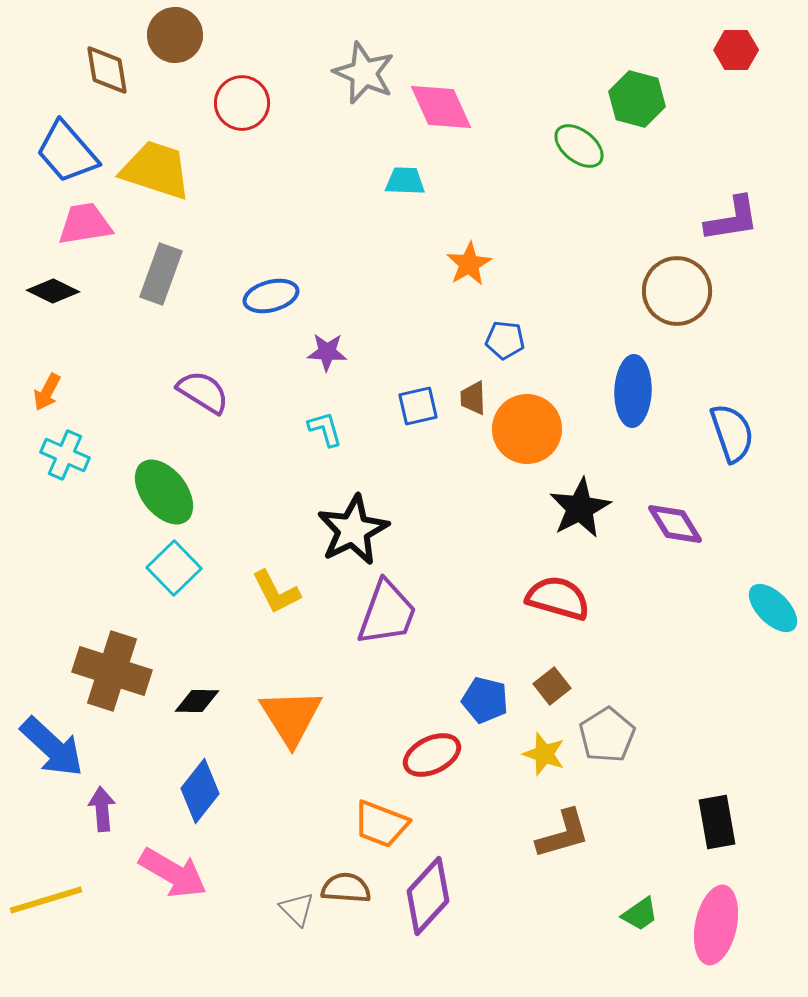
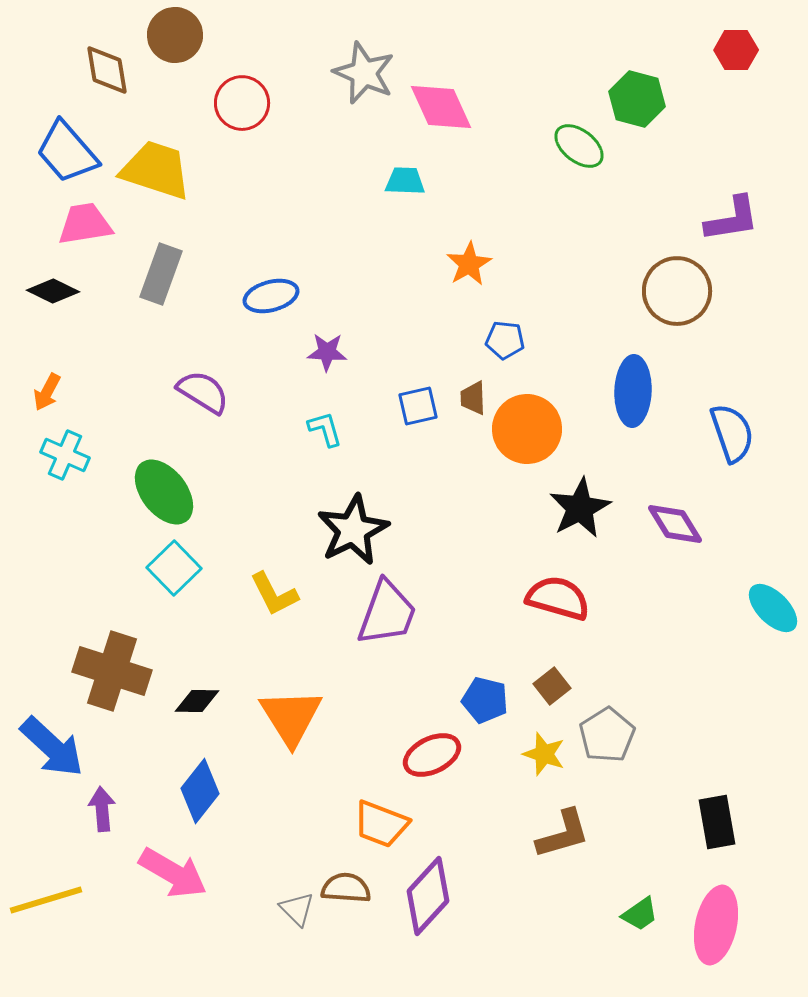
yellow L-shape at (276, 592): moved 2 px left, 2 px down
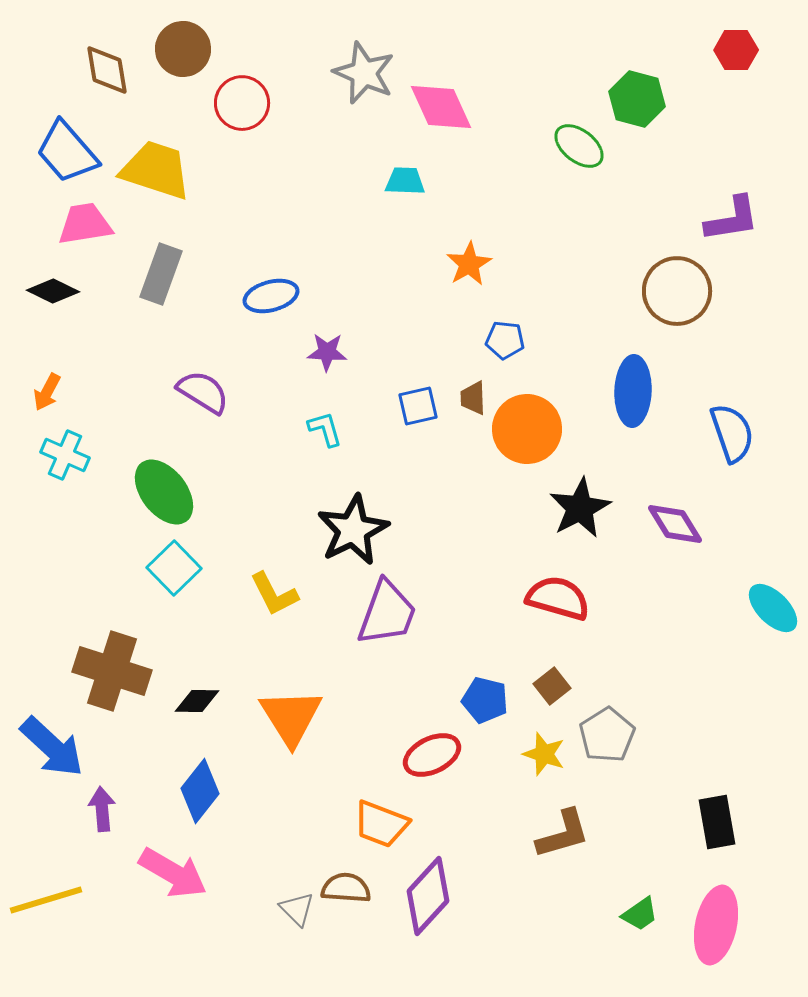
brown circle at (175, 35): moved 8 px right, 14 px down
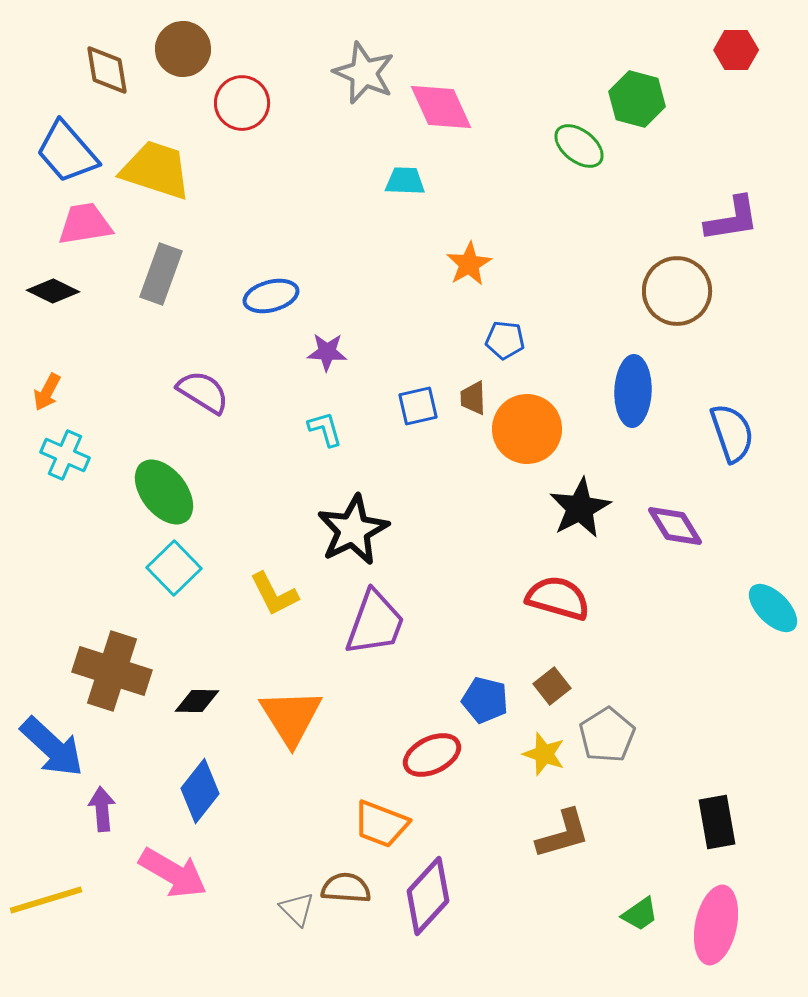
purple diamond at (675, 524): moved 2 px down
purple trapezoid at (387, 613): moved 12 px left, 10 px down
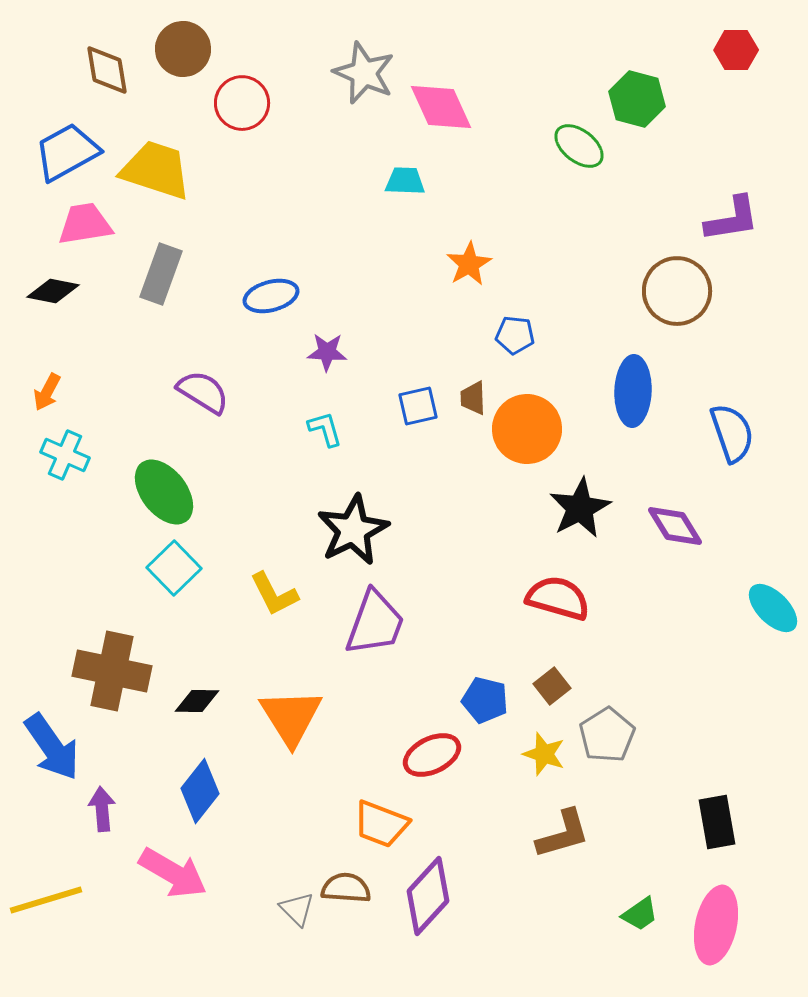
blue trapezoid at (67, 152): rotated 102 degrees clockwise
black diamond at (53, 291): rotated 15 degrees counterclockwise
blue pentagon at (505, 340): moved 10 px right, 5 px up
brown cross at (112, 671): rotated 6 degrees counterclockwise
blue arrow at (52, 747): rotated 12 degrees clockwise
